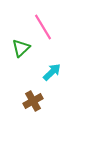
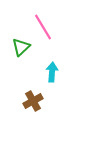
green triangle: moved 1 px up
cyan arrow: rotated 42 degrees counterclockwise
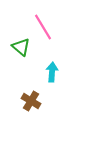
green triangle: rotated 36 degrees counterclockwise
brown cross: moved 2 px left; rotated 30 degrees counterclockwise
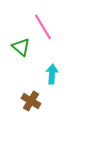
cyan arrow: moved 2 px down
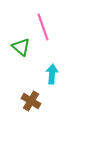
pink line: rotated 12 degrees clockwise
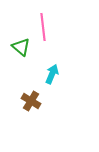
pink line: rotated 12 degrees clockwise
cyan arrow: rotated 18 degrees clockwise
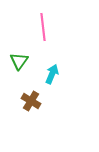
green triangle: moved 2 px left, 14 px down; rotated 24 degrees clockwise
